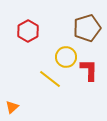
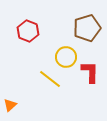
red hexagon: rotated 10 degrees counterclockwise
red L-shape: moved 1 px right, 2 px down
orange triangle: moved 2 px left, 2 px up
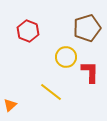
yellow line: moved 1 px right, 13 px down
